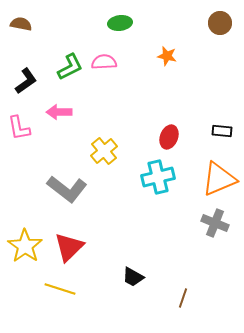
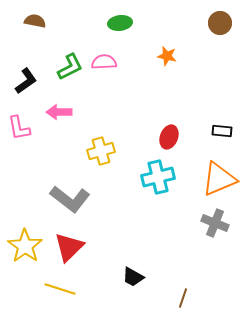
brown semicircle: moved 14 px right, 3 px up
yellow cross: moved 3 px left; rotated 24 degrees clockwise
gray L-shape: moved 3 px right, 10 px down
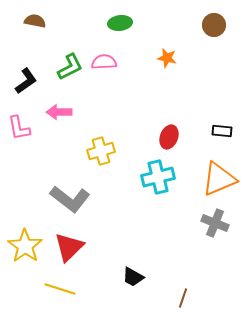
brown circle: moved 6 px left, 2 px down
orange star: moved 2 px down
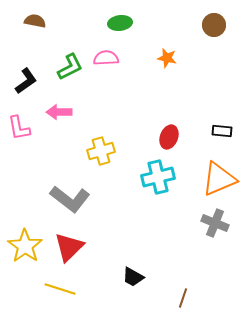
pink semicircle: moved 2 px right, 4 px up
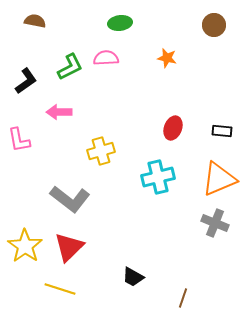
pink L-shape: moved 12 px down
red ellipse: moved 4 px right, 9 px up
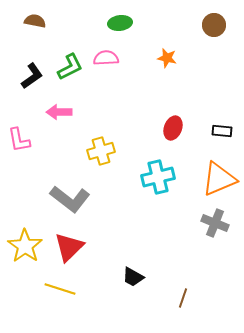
black L-shape: moved 6 px right, 5 px up
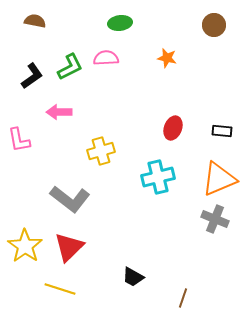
gray cross: moved 4 px up
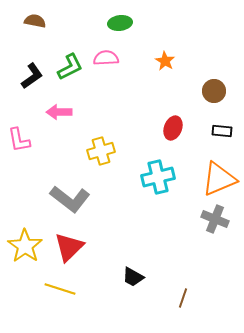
brown circle: moved 66 px down
orange star: moved 2 px left, 3 px down; rotated 18 degrees clockwise
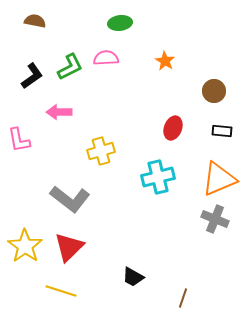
yellow line: moved 1 px right, 2 px down
